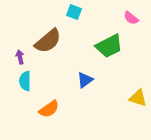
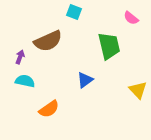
brown semicircle: rotated 16 degrees clockwise
green trapezoid: rotated 76 degrees counterclockwise
purple arrow: rotated 32 degrees clockwise
cyan semicircle: rotated 102 degrees clockwise
yellow triangle: moved 8 px up; rotated 30 degrees clockwise
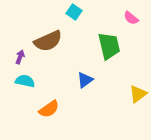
cyan square: rotated 14 degrees clockwise
yellow triangle: moved 4 px down; rotated 36 degrees clockwise
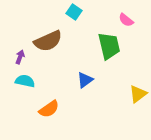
pink semicircle: moved 5 px left, 2 px down
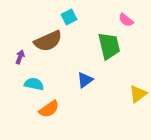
cyan square: moved 5 px left, 5 px down; rotated 28 degrees clockwise
cyan semicircle: moved 9 px right, 3 px down
